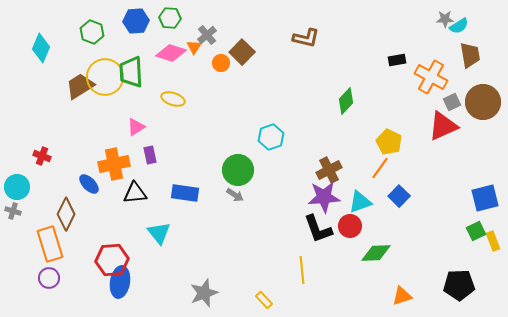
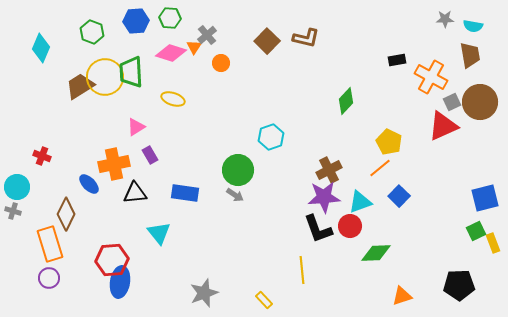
cyan semicircle at (459, 26): moved 14 px right; rotated 42 degrees clockwise
brown square at (242, 52): moved 25 px right, 11 px up
brown circle at (483, 102): moved 3 px left
purple rectangle at (150, 155): rotated 18 degrees counterclockwise
orange line at (380, 168): rotated 15 degrees clockwise
yellow rectangle at (493, 241): moved 2 px down
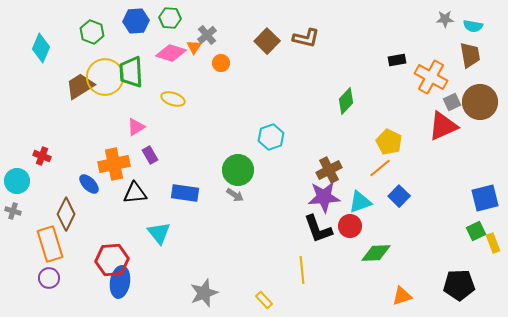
cyan circle at (17, 187): moved 6 px up
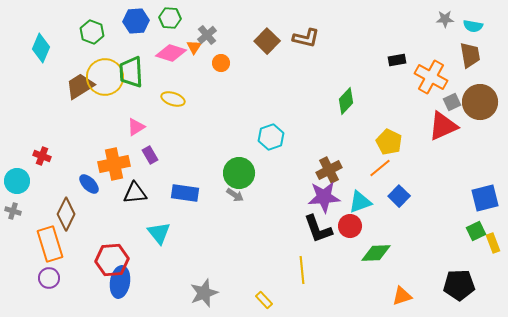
green circle at (238, 170): moved 1 px right, 3 px down
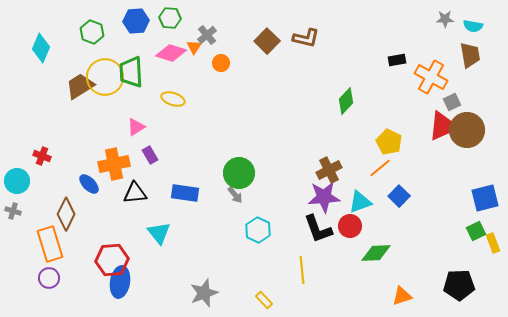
brown circle at (480, 102): moved 13 px left, 28 px down
cyan hexagon at (271, 137): moved 13 px left, 93 px down; rotated 15 degrees counterclockwise
gray arrow at (235, 195): rotated 18 degrees clockwise
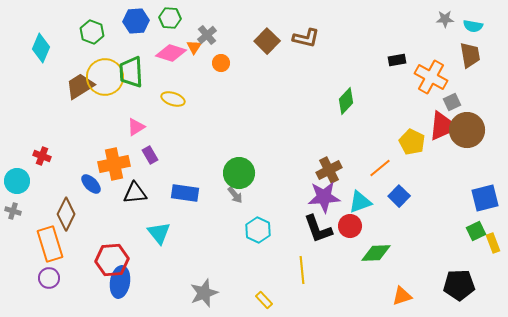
yellow pentagon at (389, 142): moved 23 px right
blue ellipse at (89, 184): moved 2 px right
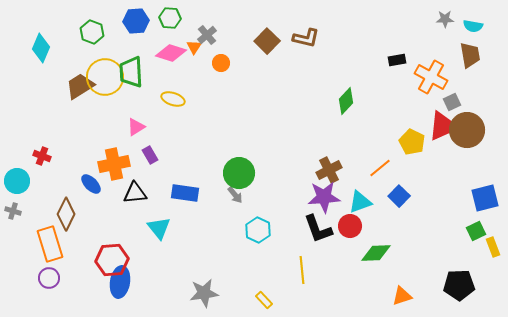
cyan triangle at (159, 233): moved 5 px up
yellow rectangle at (493, 243): moved 4 px down
gray star at (204, 293): rotated 12 degrees clockwise
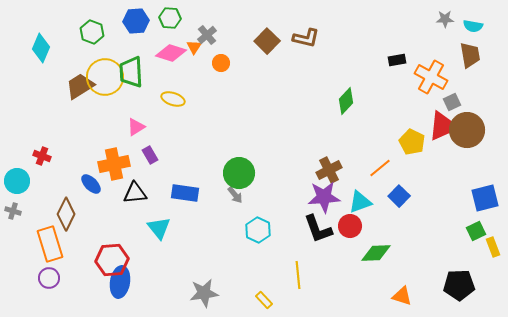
yellow line at (302, 270): moved 4 px left, 5 px down
orange triangle at (402, 296): rotated 35 degrees clockwise
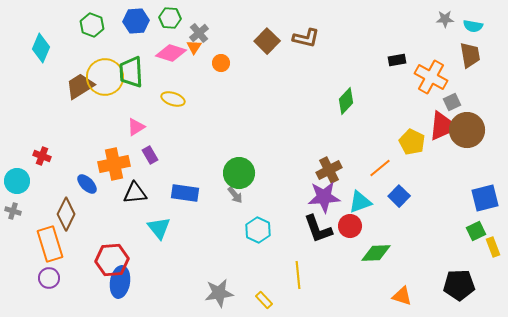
green hexagon at (92, 32): moved 7 px up
gray cross at (207, 35): moved 8 px left, 2 px up
blue ellipse at (91, 184): moved 4 px left
gray star at (204, 293): moved 15 px right
